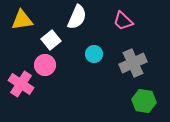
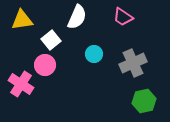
pink trapezoid: moved 4 px up; rotated 10 degrees counterclockwise
green hexagon: rotated 20 degrees counterclockwise
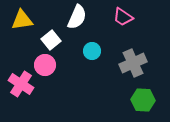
cyan circle: moved 2 px left, 3 px up
green hexagon: moved 1 px left, 1 px up; rotated 15 degrees clockwise
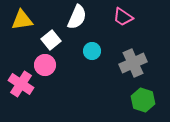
green hexagon: rotated 15 degrees clockwise
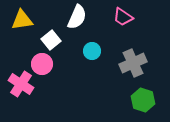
pink circle: moved 3 px left, 1 px up
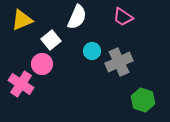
yellow triangle: rotated 15 degrees counterclockwise
gray cross: moved 14 px left, 1 px up
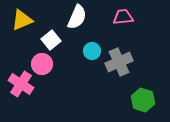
pink trapezoid: rotated 140 degrees clockwise
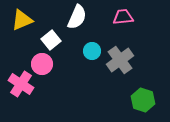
gray cross: moved 1 px right, 2 px up; rotated 12 degrees counterclockwise
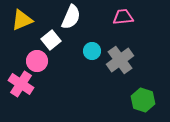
white semicircle: moved 6 px left
pink circle: moved 5 px left, 3 px up
